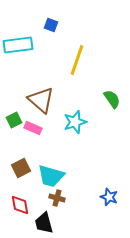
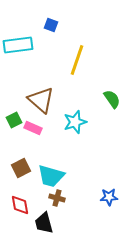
blue star: rotated 24 degrees counterclockwise
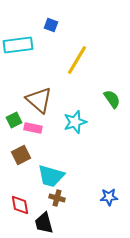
yellow line: rotated 12 degrees clockwise
brown triangle: moved 2 px left
pink rectangle: rotated 12 degrees counterclockwise
brown square: moved 13 px up
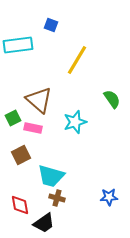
green square: moved 1 px left, 2 px up
black trapezoid: rotated 110 degrees counterclockwise
